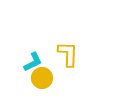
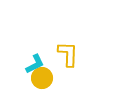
cyan L-shape: moved 2 px right, 2 px down
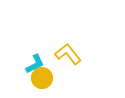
yellow L-shape: rotated 40 degrees counterclockwise
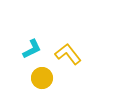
cyan L-shape: moved 3 px left, 15 px up
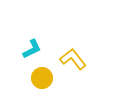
yellow L-shape: moved 5 px right, 5 px down
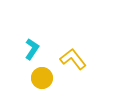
cyan L-shape: rotated 30 degrees counterclockwise
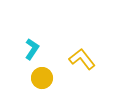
yellow L-shape: moved 9 px right
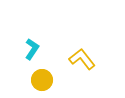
yellow circle: moved 2 px down
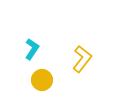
yellow L-shape: rotated 76 degrees clockwise
